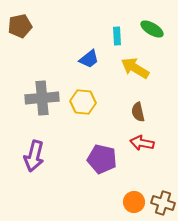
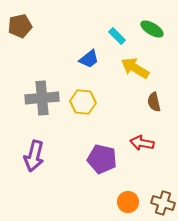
cyan rectangle: rotated 42 degrees counterclockwise
brown semicircle: moved 16 px right, 10 px up
orange circle: moved 6 px left
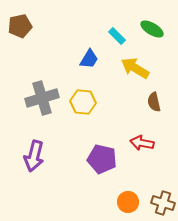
blue trapezoid: rotated 20 degrees counterclockwise
gray cross: rotated 12 degrees counterclockwise
